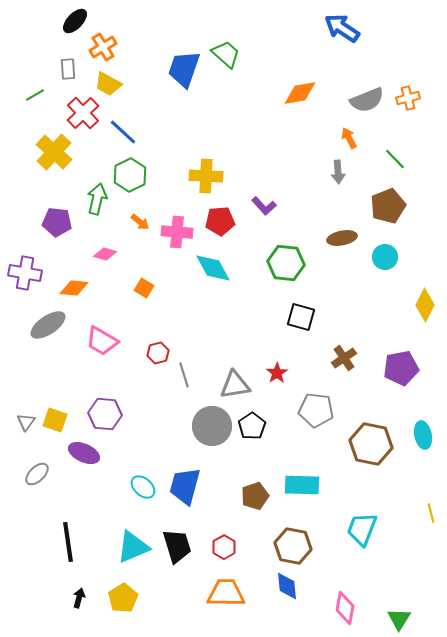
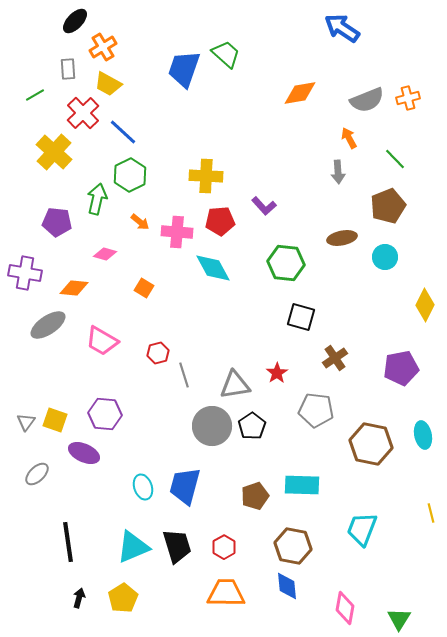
brown cross at (344, 358): moved 9 px left
cyan ellipse at (143, 487): rotated 30 degrees clockwise
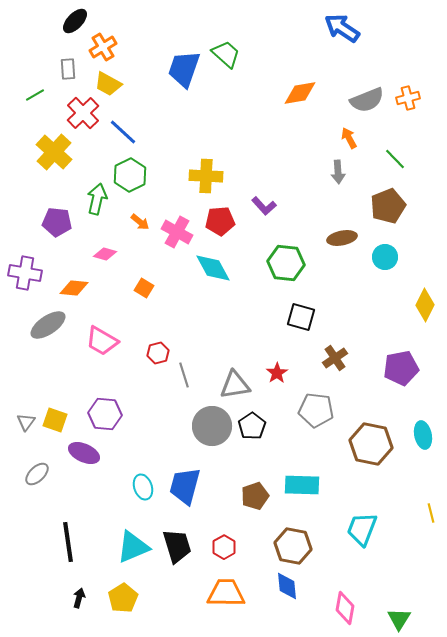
pink cross at (177, 232): rotated 24 degrees clockwise
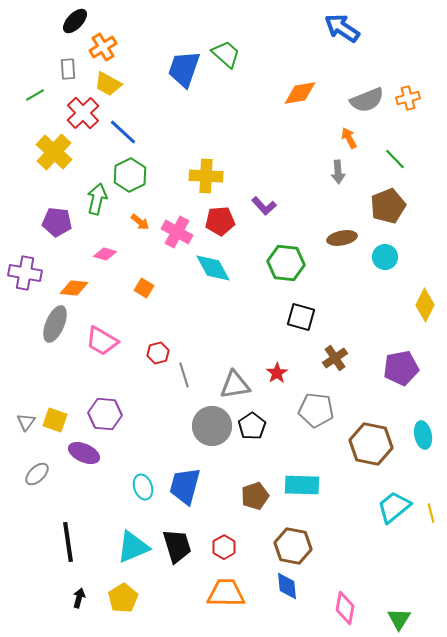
gray ellipse at (48, 325): moved 7 px right, 1 px up; rotated 33 degrees counterclockwise
cyan trapezoid at (362, 529): moved 32 px right, 22 px up; rotated 30 degrees clockwise
